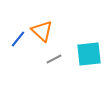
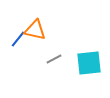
orange triangle: moved 7 px left, 1 px up; rotated 30 degrees counterclockwise
cyan square: moved 9 px down
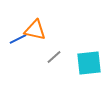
blue line: rotated 24 degrees clockwise
gray line: moved 2 px up; rotated 14 degrees counterclockwise
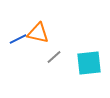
orange triangle: moved 3 px right, 3 px down
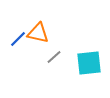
blue line: rotated 18 degrees counterclockwise
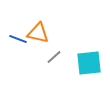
blue line: rotated 66 degrees clockwise
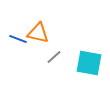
cyan square: rotated 16 degrees clockwise
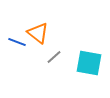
orange triangle: rotated 25 degrees clockwise
blue line: moved 1 px left, 3 px down
